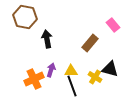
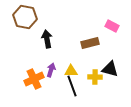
pink rectangle: moved 1 px left, 1 px down; rotated 24 degrees counterclockwise
brown rectangle: rotated 36 degrees clockwise
yellow cross: rotated 32 degrees counterclockwise
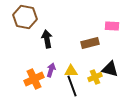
pink rectangle: rotated 24 degrees counterclockwise
yellow cross: rotated 24 degrees counterclockwise
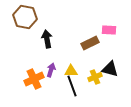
pink rectangle: moved 3 px left, 4 px down
brown rectangle: rotated 12 degrees counterclockwise
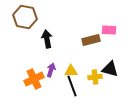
brown rectangle: moved 1 px right, 3 px up; rotated 12 degrees clockwise
yellow cross: rotated 16 degrees clockwise
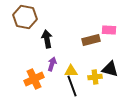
purple arrow: moved 1 px right, 6 px up
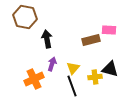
yellow triangle: moved 2 px right, 3 px up; rotated 48 degrees counterclockwise
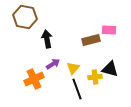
purple arrow: moved 1 px right; rotated 40 degrees clockwise
black line: moved 5 px right, 3 px down
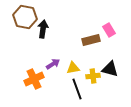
pink rectangle: rotated 56 degrees clockwise
black arrow: moved 4 px left, 10 px up; rotated 18 degrees clockwise
yellow triangle: rotated 40 degrees clockwise
yellow cross: moved 2 px left, 1 px up
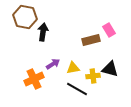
black arrow: moved 3 px down
black line: rotated 40 degrees counterclockwise
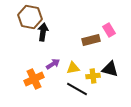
brown hexagon: moved 5 px right
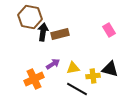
brown rectangle: moved 31 px left, 6 px up
